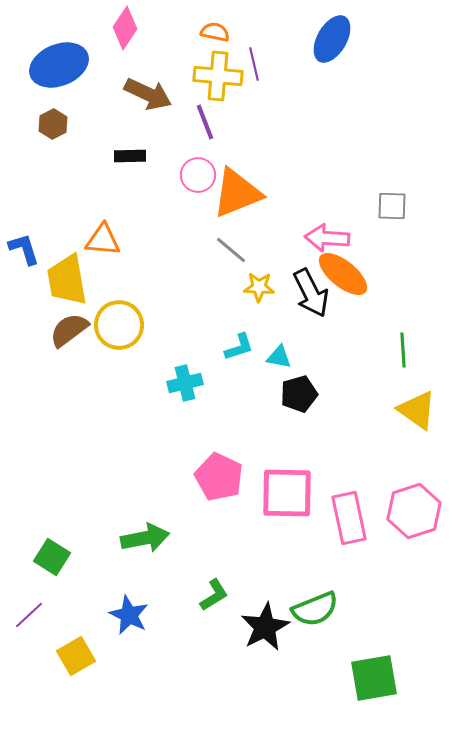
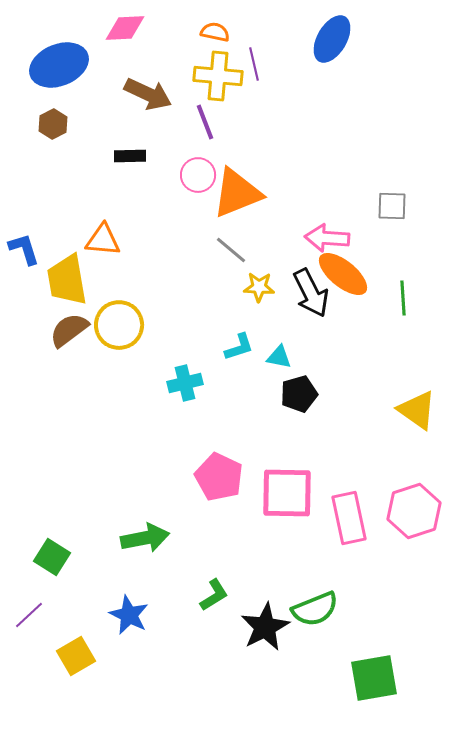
pink diamond at (125, 28): rotated 54 degrees clockwise
green line at (403, 350): moved 52 px up
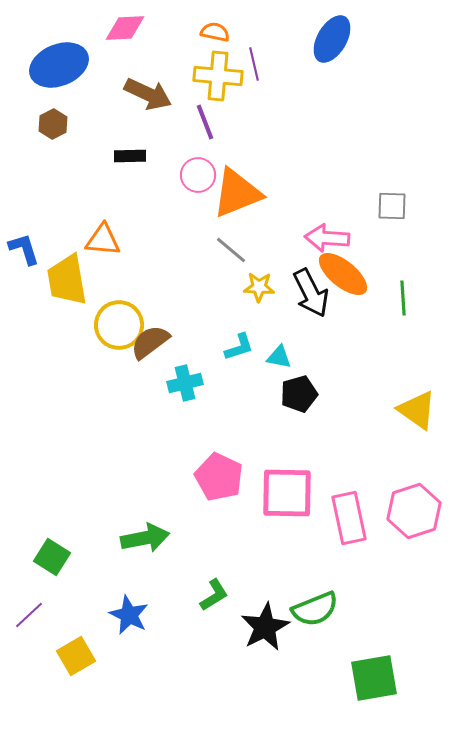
brown semicircle at (69, 330): moved 81 px right, 12 px down
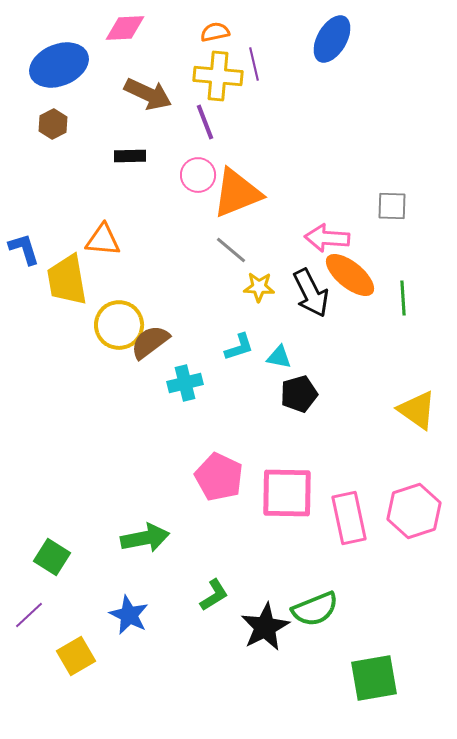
orange semicircle at (215, 32): rotated 24 degrees counterclockwise
orange ellipse at (343, 274): moved 7 px right, 1 px down
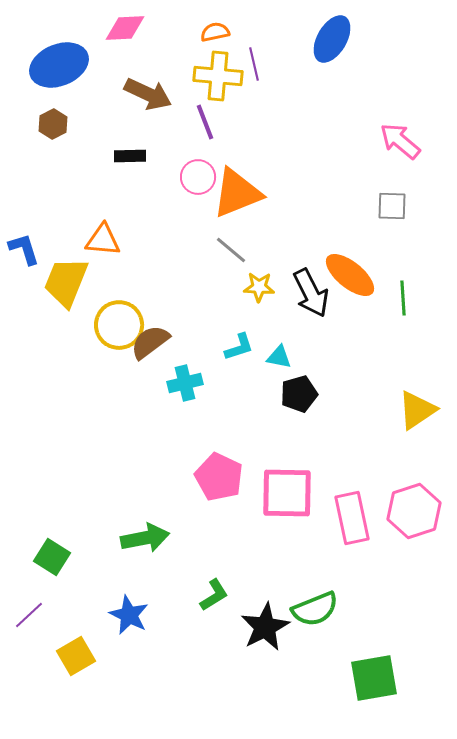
pink circle at (198, 175): moved 2 px down
pink arrow at (327, 238): moved 73 px right, 97 px up; rotated 36 degrees clockwise
yellow trapezoid at (67, 280): moved 1 px left, 2 px down; rotated 32 degrees clockwise
yellow triangle at (417, 410): rotated 51 degrees clockwise
pink rectangle at (349, 518): moved 3 px right
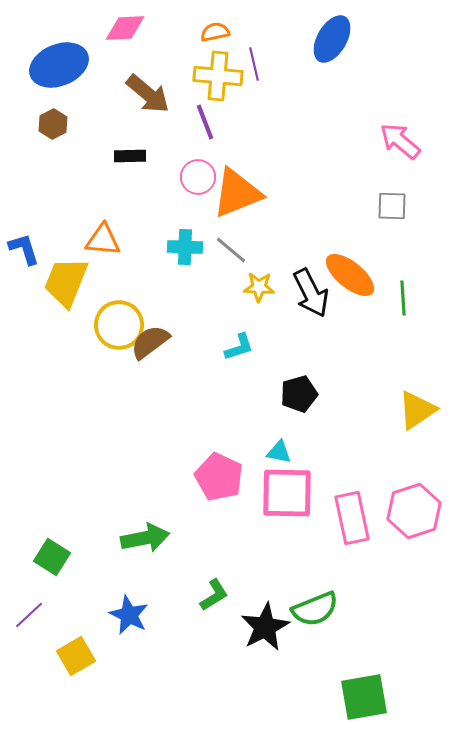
brown arrow at (148, 94): rotated 15 degrees clockwise
cyan triangle at (279, 357): moved 95 px down
cyan cross at (185, 383): moved 136 px up; rotated 16 degrees clockwise
green square at (374, 678): moved 10 px left, 19 px down
